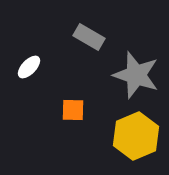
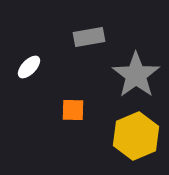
gray rectangle: rotated 40 degrees counterclockwise
gray star: rotated 18 degrees clockwise
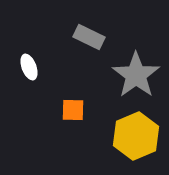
gray rectangle: rotated 36 degrees clockwise
white ellipse: rotated 65 degrees counterclockwise
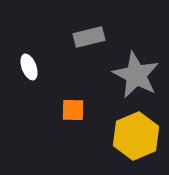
gray rectangle: rotated 40 degrees counterclockwise
gray star: rotated 9 degrees counterclockwise
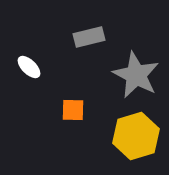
white ellipse: rotated 25 degrees counterclockwise
yellow hexagon: rotated 6 degrees clockwise
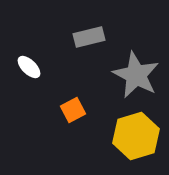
orange square: rotated 30 degrees counterclockwise
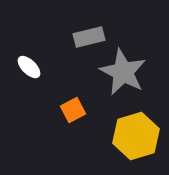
gray star: moved 13 px left, 3 px up
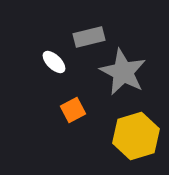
white ellipse: moved 25 px right, 5 px up
